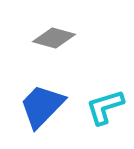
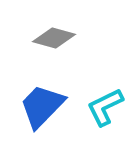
cyan L-shape: rotated 9 degrees counterclockwise
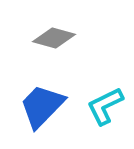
cyan L-shape: moved 1 px up
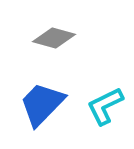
blue trapezoid: moved 2 px up
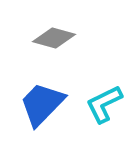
cyan L-shape: moved 1 px left, 2 px up
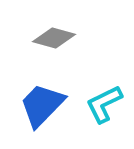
blue trapezoid: moved 1 px down
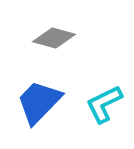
blue trapezoid: moved 3 px left, 3 px up
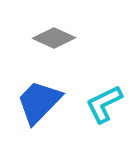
gray diamond: rotated 9 degrees clockwise
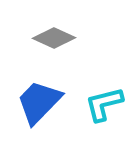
cyan L-shape: rotated 12 degrees clockwise
